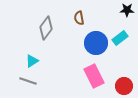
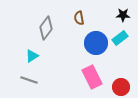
black star: moved 4 px left, 5 px down
cyan triangle: moved 5 px up
pink rectangle: moved 2 px left, 1 px down
gray line: moved 1 px right, 1 px up
red circle: moved 3 px left, 1 px down
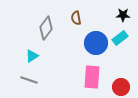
brown semicircle: moved 3 px left
pink rectangle: rotated 30 degrees clockwise
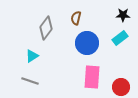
brown semicircle: rotated 24 degrees clockwise
blue circle: moved 9 px left
gray line: moved 1 px right, 1 px down
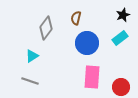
black star: rotated 24 degrees counterclockwise
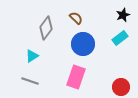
brown semicircle: rotated 120 degrees clockwise
blue circle: moved 4 px left, 1 px down
pink rectangle: moved 16 px left; rotated 15 degrees clockwise
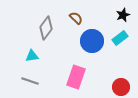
blue circle: moved 9 px right, 3 px up
cyan triangle: rotated 24 degrees clockwise
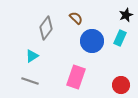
black star: moved 3 px right
cyan rectangle: rotated 28 degrees counterclockwise
cyan triangle: rotated 24 degrees counterclockwise
red circle: moved 2 px up
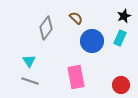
black star: moved 2 px left, 1 px down
cyan triangle: moved 3 px left, 5 px down; rotated 32 degrees counterclockwise
pink rectangle: rotated 30 degrees counterclockwise
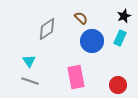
brown semicircle: moved 5 px right
gray diamond: moved 1 px right, 1 px down; rotated 20 degrees clockwise
red circle: moved 3 px left
